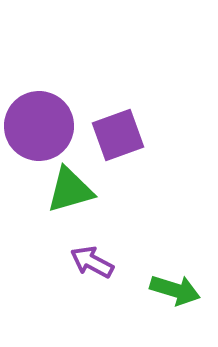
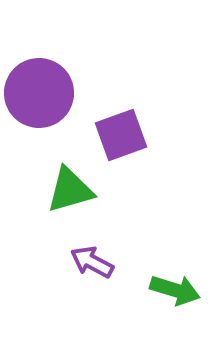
purple circle: moved 33 px up
purple square: moved 3 px right
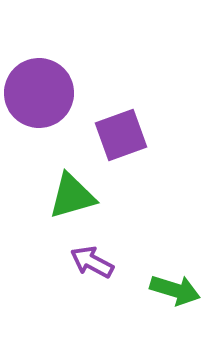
green triangle: moved 2 px right, 6 px down
